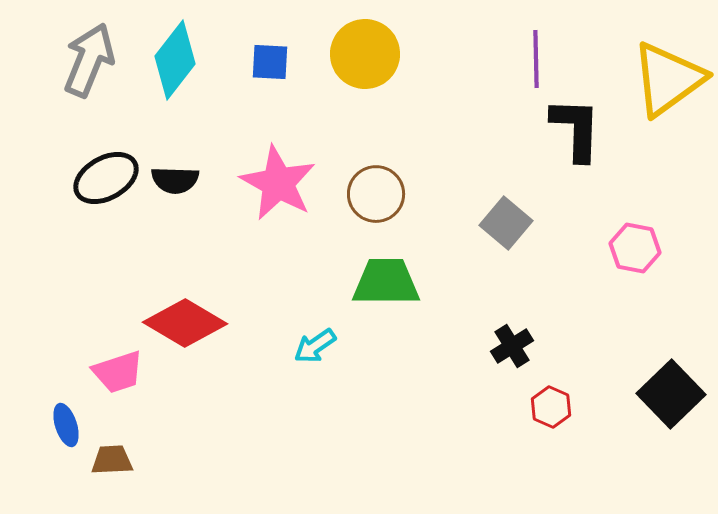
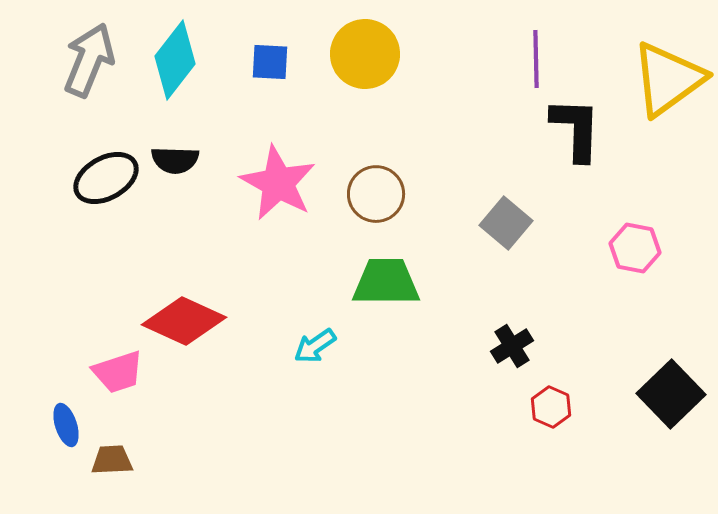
black semicircle: moved 20 px up
red diamond: moved 1 px left, 2 px up; rotated 6 degrees counterclockwise
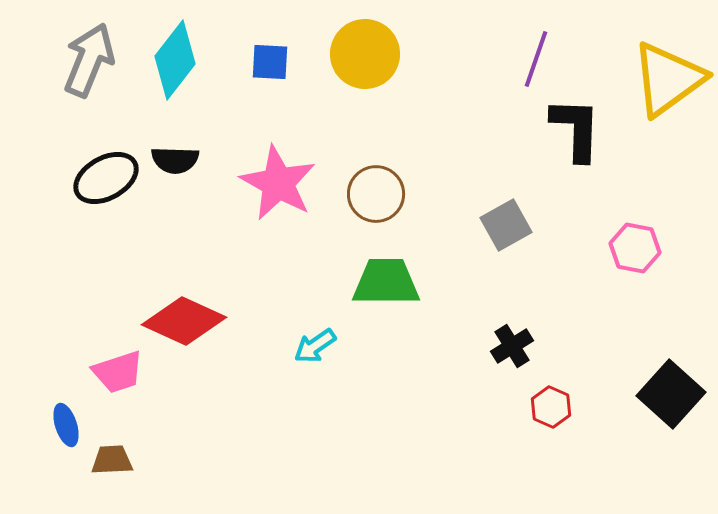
purple line: rotated 20 degrees clockwise
gray square: moved 2 px down; rotated 21 degrees clockwise
black square: rotated 4 degrees counterclockwise
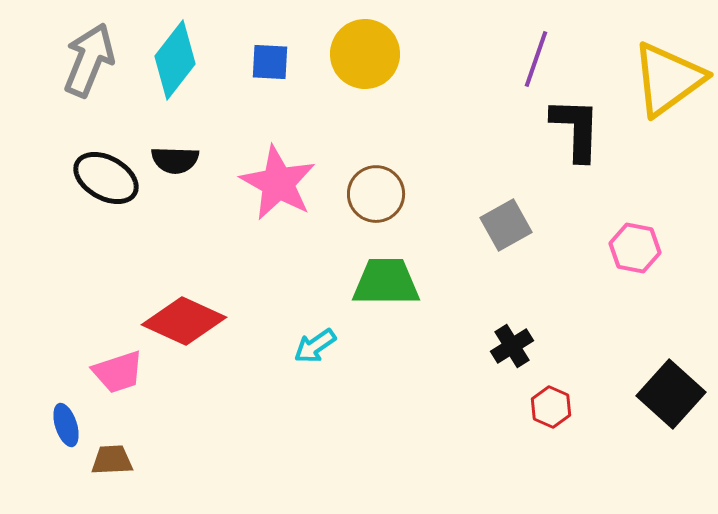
black ellipse: rotated 58 degrees clockwise
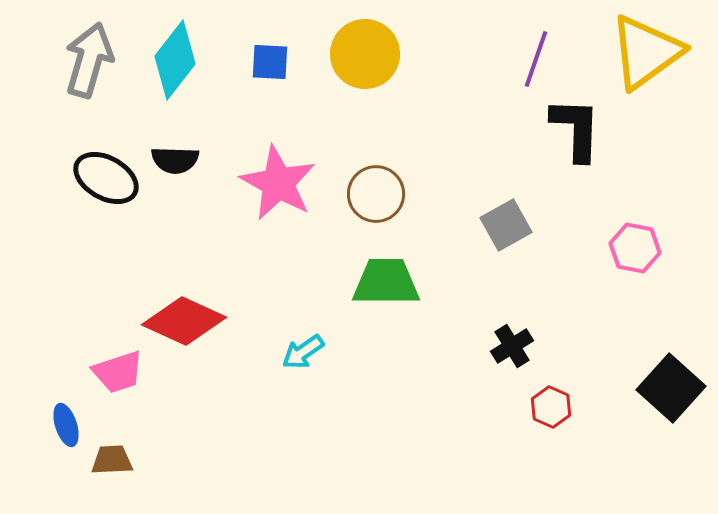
gray arrow: rotated 6 degrees counterclockwise
yellow triangle: moved 22 px left, 27 px up
cyan arrow: moved 12 px left, 6 px down
black square: moved 6 px up
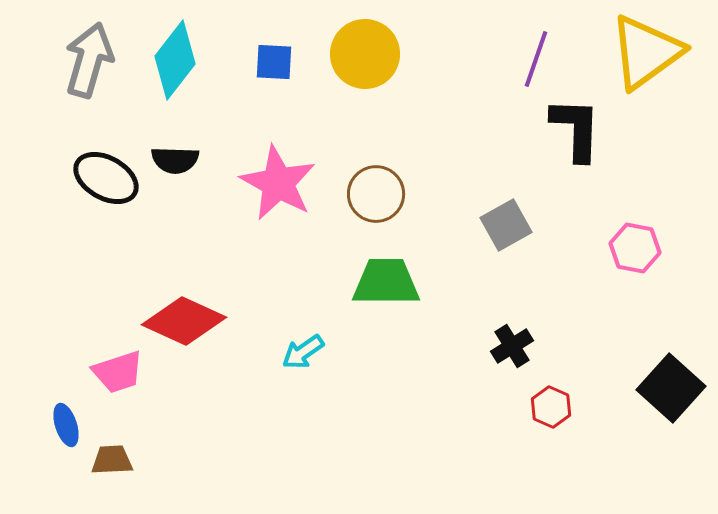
blue square: moved 4 px right
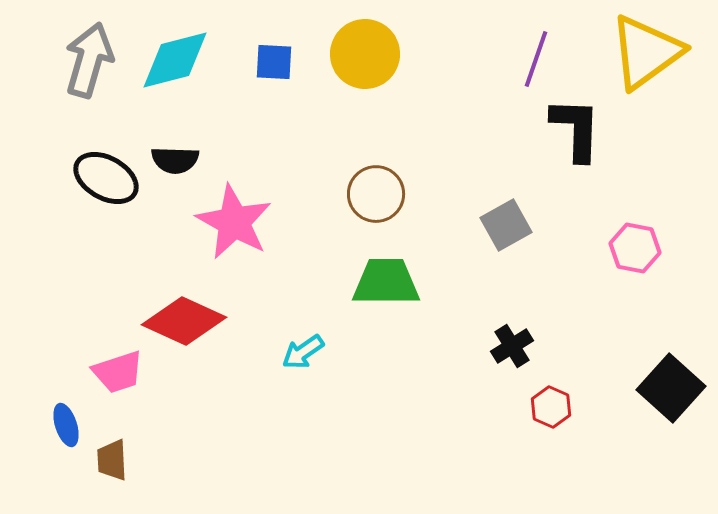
cyan diamond: rotated 38 degrees clockwise
pink star: moved 44 px left, 39 px down
brown trapezoid: rotated 90 degrees counterclockwise
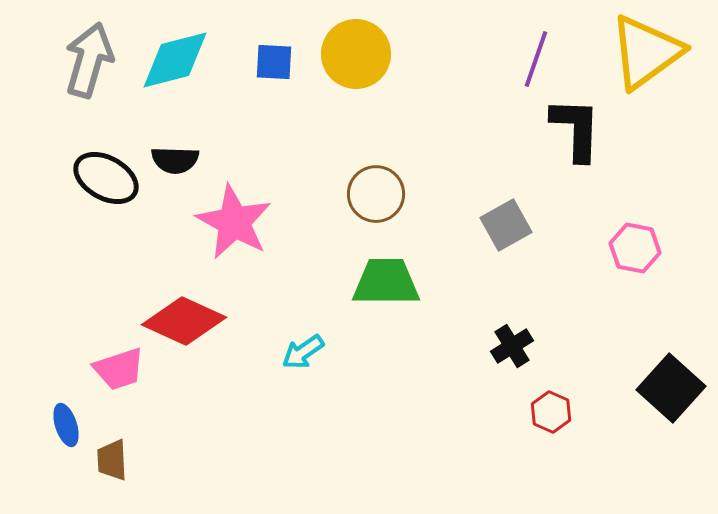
yellow circle: moved 9 px left
pink trapezoid: moved 1 px right, 3 px up
red hexagon: moved 5 px down
